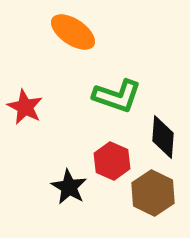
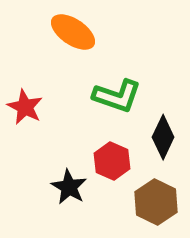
black diamond: rotated 21 degrees clockwise
brown hexagon: moved 3 px right, 9 px down
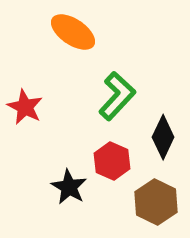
green L-shape: rotated 66 degrees counterclockwise
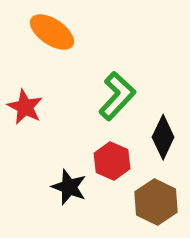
orange ellipse: moved 21 px left
black star: rotated 9 degrees counterclockwise
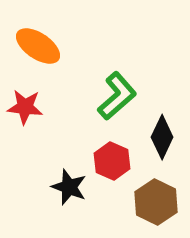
orange ellipse: moved 14 px left, 14 px down
green L-shape: rotated 6 degrees clockwise
red star: rotated 21 degrees counterclockwise
black diamond: moved 1 px left
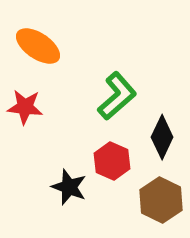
brown hexagon: moved 5 px right, 2 px up
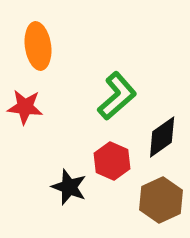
orange ellipse: rotated 48 degrees clockwise
black diamond: rotated 30 degrees clockwise
brown hexagon: rotated 9 degrees clockwise
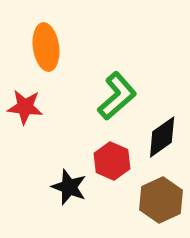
orange ellipse: moved 8 px right, 1 px down
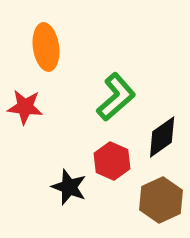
green L-shape: moved 1 px left, 1 px down
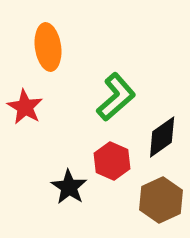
orange ellipse: moved 2 px right
red star: rotated 24 degrees clockwise
black star: rotated 12 degrees clockwise
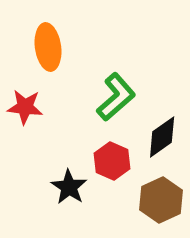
red star: rotated 24 degrees counterclockwise
